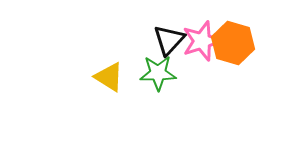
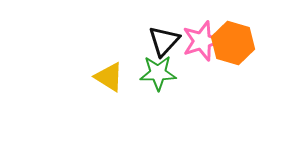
black triangle: moved 5 px left, 1 px down
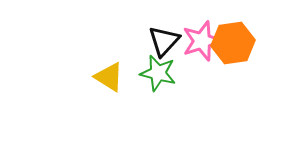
orange hexagon: rotated 24 degrees counterclockwise
green star: rotated 15 degrees clockwise
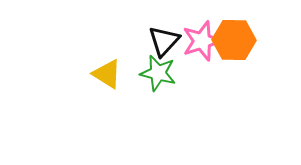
orange hexagon: moved 1 px right, 3 px up; rotated 9 degrees clockwise
yellow triangle: moved 2 px left, 3 px up
